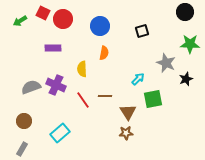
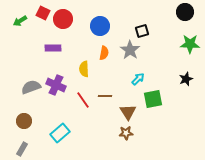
gray star: moved 36 px left, 13 px up; rotated 12 degrees clockwise
yellow semicircle: moved 2 px right
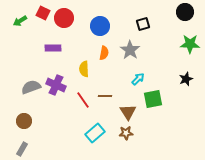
red circle: moved 1 px right, 1 px up
black square: moved 1 px right, 7 px up
cyan rectangle: moved 35 px right
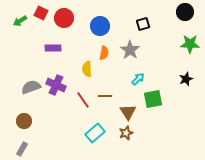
red square: moved 2 px left
yellow semicircle: moved 3 px right
brown star: rotated 16 degrees counterclockwise
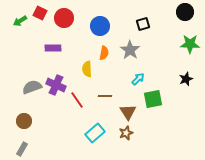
red square: moved 1 px left
gray semicircle: moved 1 px right
red line: moved 6 px left
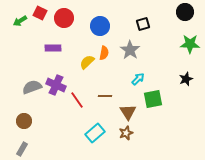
yellow semicircle: moved 7 px up; rotated 49 degrees clockwise
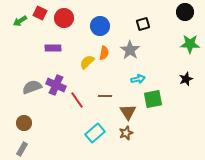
cyan arrow: rotated 32 degrees clockwise
brown circle: moved 2 px down
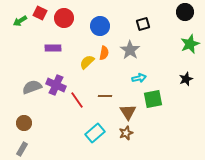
green star: rotated 24 degrees counterclockwise
cyan arrow: moved 1 px right, 1 px up
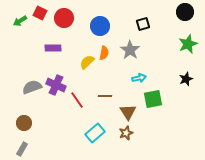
green star: moved 2 px left
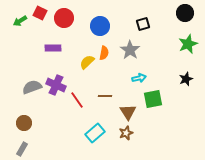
black circle: moved 1 px down
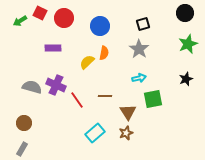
gray star: moved 9 px right, 1 px up
gray semicircle: rotated 36 degrees clockwise
